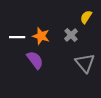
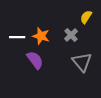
gray triangle: moved 3 px left, 1 px up
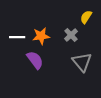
orange star: rotated 24 degrees counterclockwise
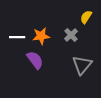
gray triangle: moved 3 px down; rotated 20 degrees clockwise
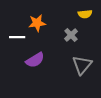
yellow semicircle: moved 1 px left, 3 px up; rotated 128 degrees counterclockwise
orange star: moved 4 px left, 13 px up
purple semicircle: rotated 96 degrees clockwise
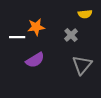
orange star: moved 1 px left, 4 px down
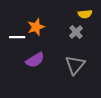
orange star: rotated 12 degrees counterclockwise
gray cross: moved 5 px right, 3 px up
gray triangle: moved 7 px left
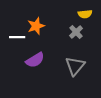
orange star: moved 1 px up
gray triangle: moved 1 px down
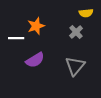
yellow semicircle: moved 1 px right, 1 px up
white line: moved 1 px left, 1 px down
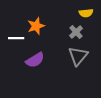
gray triangle: moved 3 px right, 10 px up
